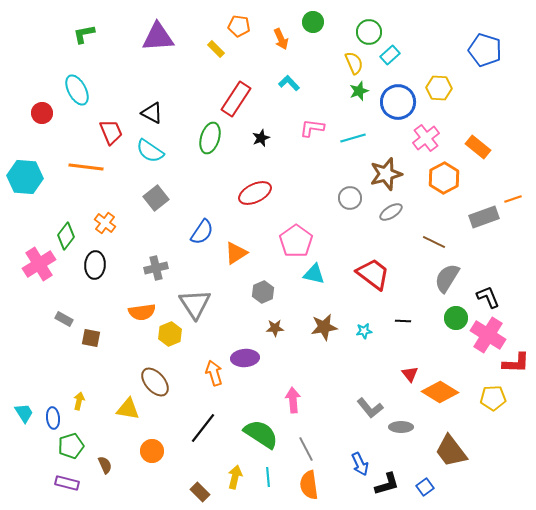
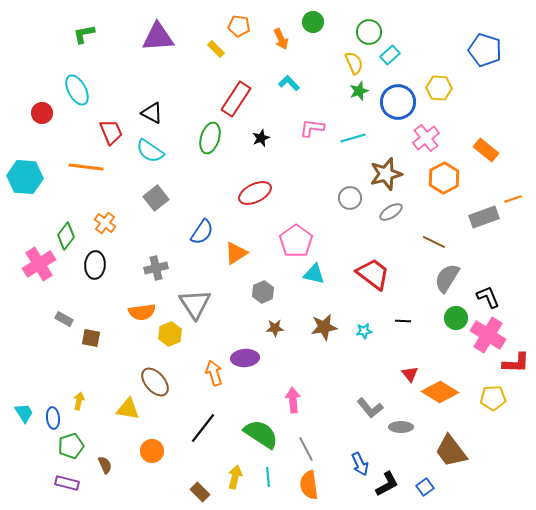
orange rectangle at (478, 147): moved 8 px right, 3 px down
black L-shape at (387, 484): rotated 12 degrees counterclockwise
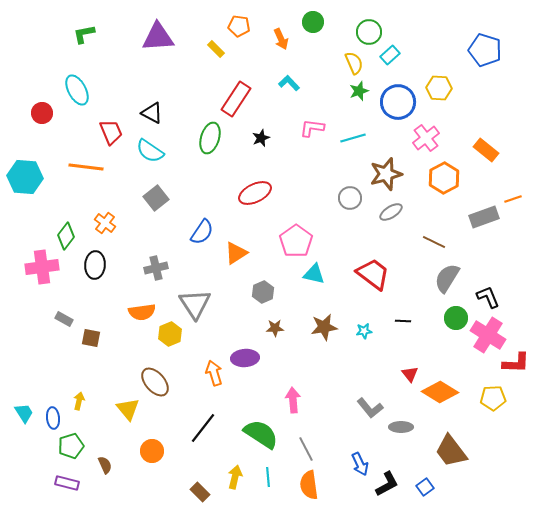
pink cross at (39, 264): moved 3 px right, 3 px down; rotated 24 degrees clockwise
yellow triangle at (128, 409): rotated 40 degrees clockwise
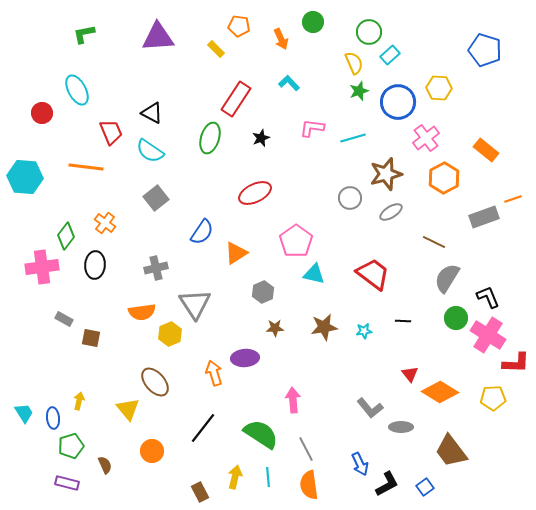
brown rectangle at (200, 492): rotated 18 degrees clockwise
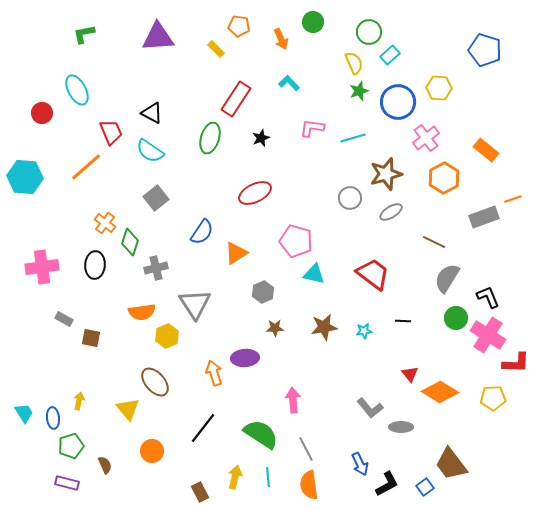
orange line at (86, 167): rotated 48 degrees counterclockwise
green diamond at (66, 236): moved 64 px right, 6 px down; rotated 20 degrees counterclockwise
pink pentagon at (296, 241): rotated 20 degrees counterclockwise
yellow hexagon at (170, 334): moved 3 px left, 2 px down
brown trapezoid at (451, 451): moved 13 px down
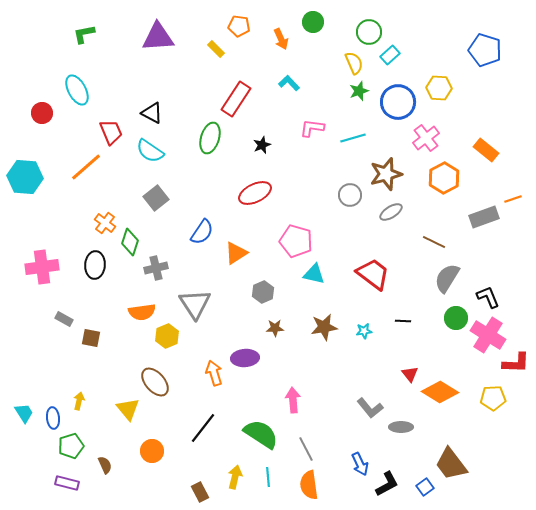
black star at (261, 138): moved 1 px right, 7 px down
gray circle at (350, 198): moved 3 px up
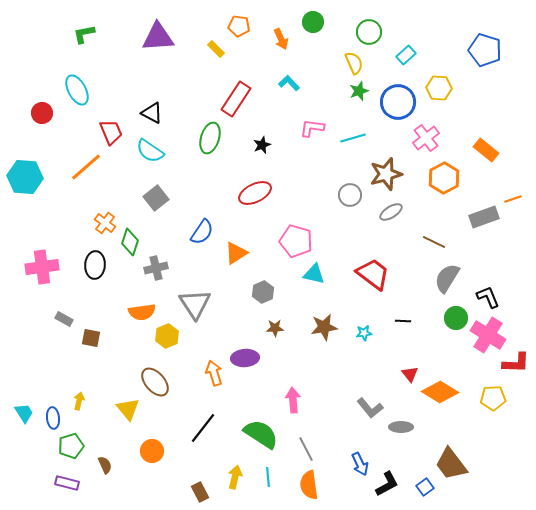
cyan rectangle at (390, 55): moved 16 px right
cyan star at (364, 331): moved 2 px down
